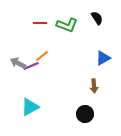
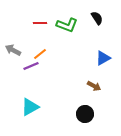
orange line: moved 2 px left, 2 px up
gray arrow: moved 5 px left, 13 px up
brown arrow: rotated 56 degrees counterclockwise
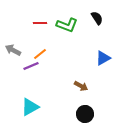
brown arrow: moved 13 px left
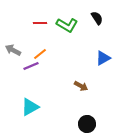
green L-shape: rotated 10 degrees clockwise
black circle: moved 2 px right, 10 px down
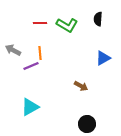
black semicircle: moved 1 px right, 1 px down; rotated 144 degrees counterclockwise
orange line: moved 1 px up; rotated 56 degrees counterclockwise
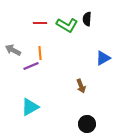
black semicircle: moved 11 px left
brown arrow: rotated 40 degrees clockwise
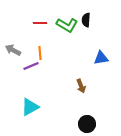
black semicircle: moved 1 px left, 1 px down
blue triangle: moved 2 px left; rotated 21 degrees clockwise
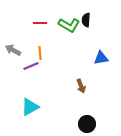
green L-shape: moved 2 px right
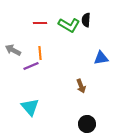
cyan triangle: rotated 42 degrees counterclockwise
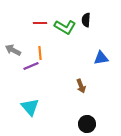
green L-shape: moved 4 px left, 2 px down
